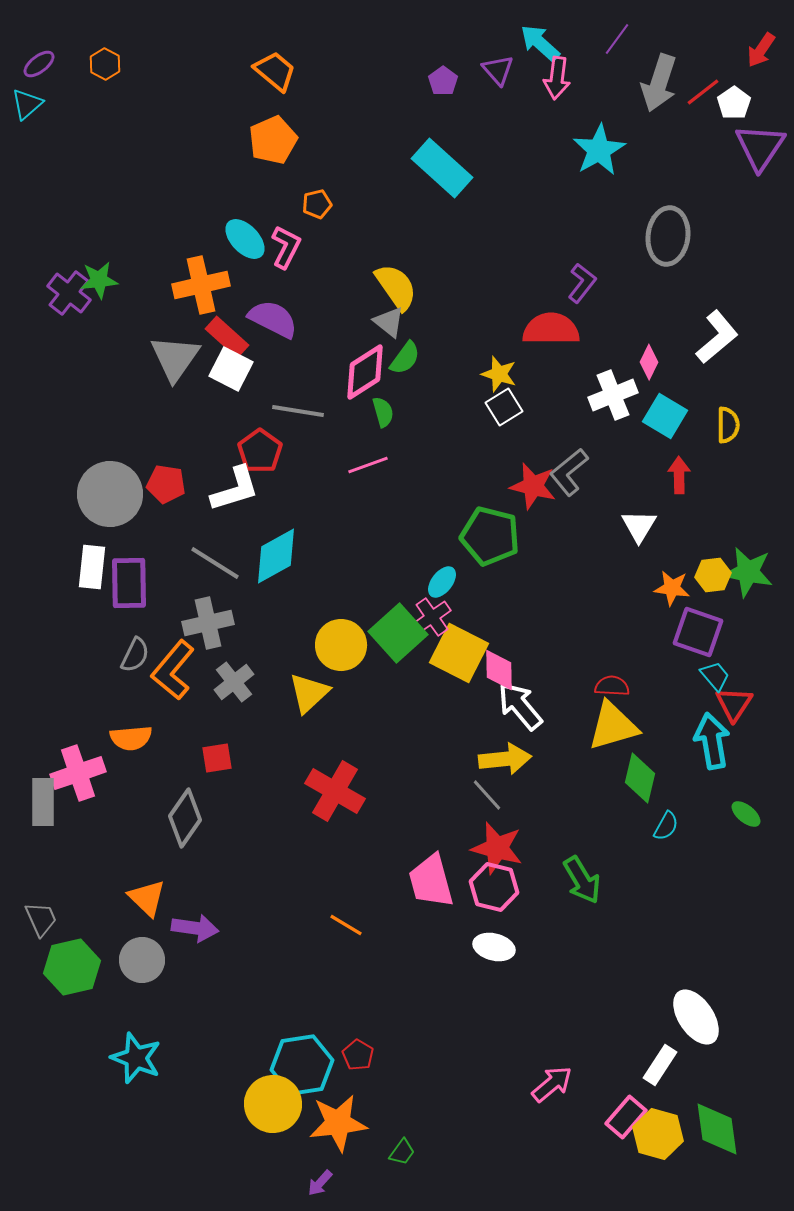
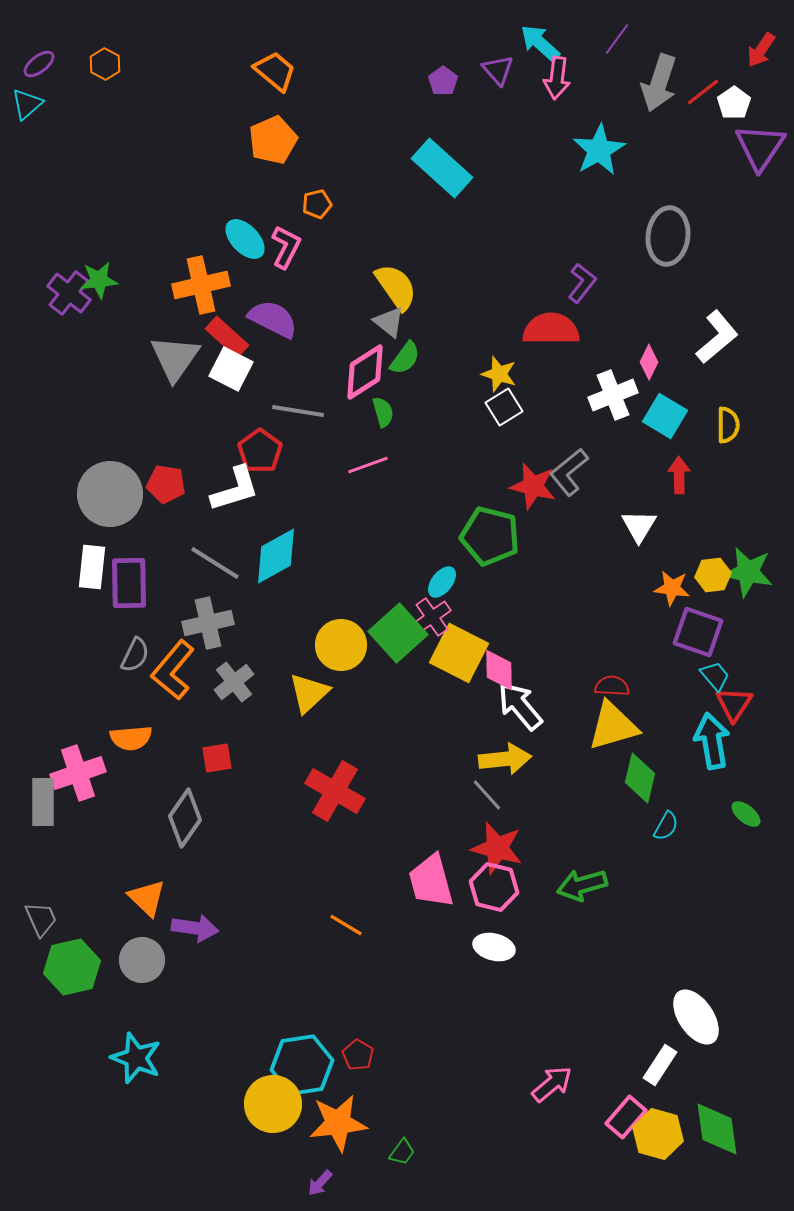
green arrow at (582, 880): moved 5 px down; rotated 105 degrees clockwise
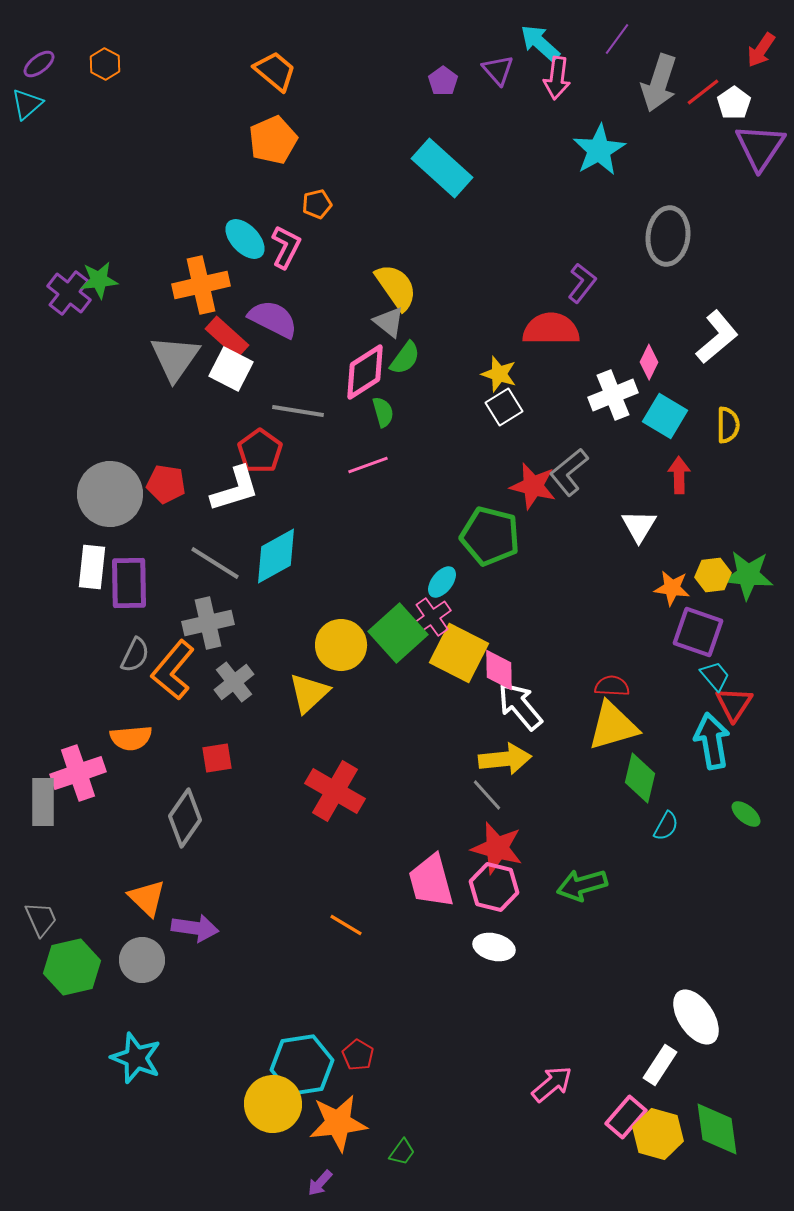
green star at (748, 572): moved 3 px down; rotated 6 degrees counterclockwise
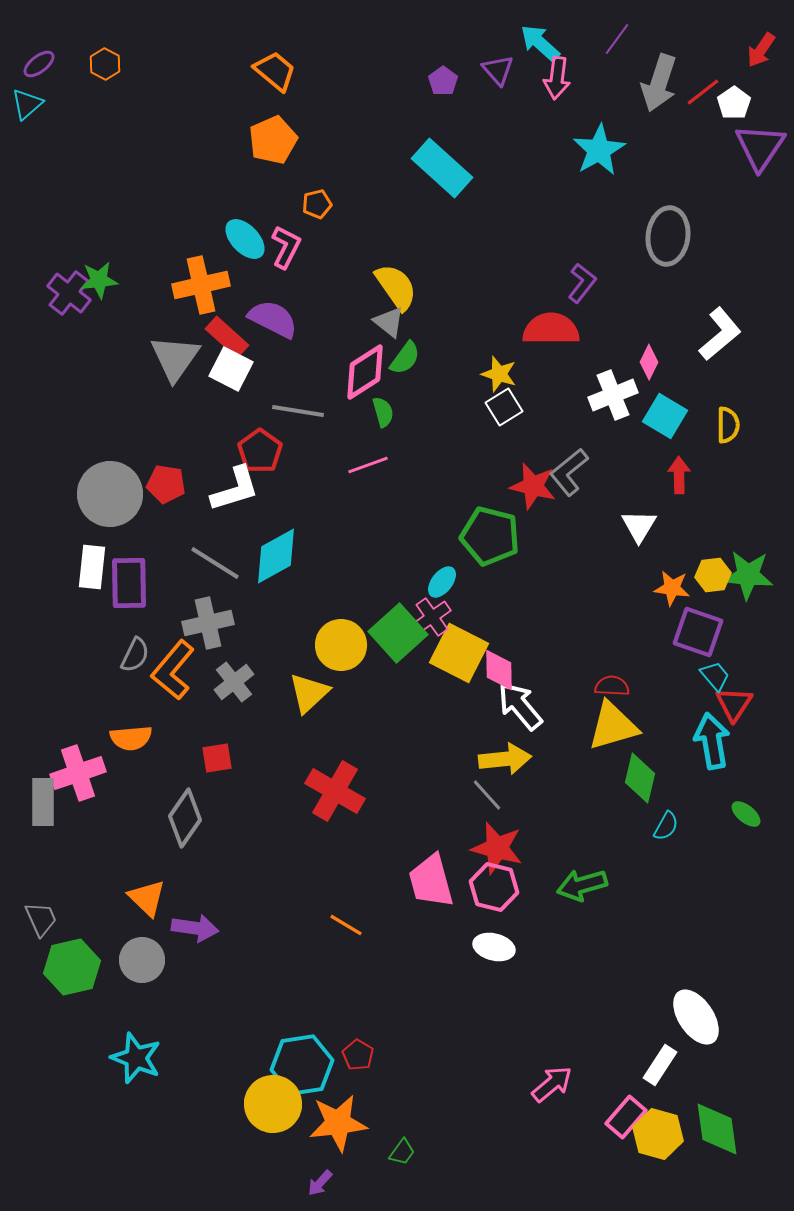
white L-shape at (717, 337): moved 3 px right, 3 px up
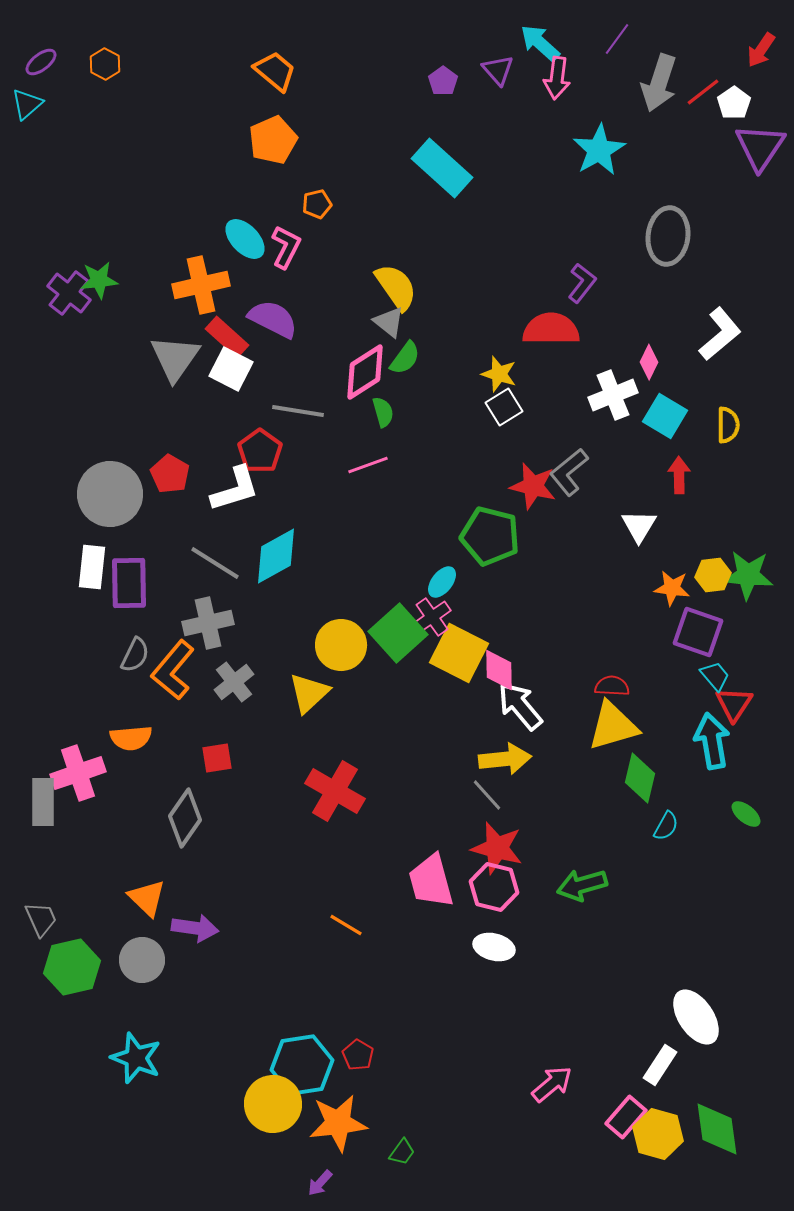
purple ellipse at (39, 64): moved 2 px right, 2 px up
red pentagon at (166, 484): moved 4 px right, 10 px up; rotated 21 degrees clockwise
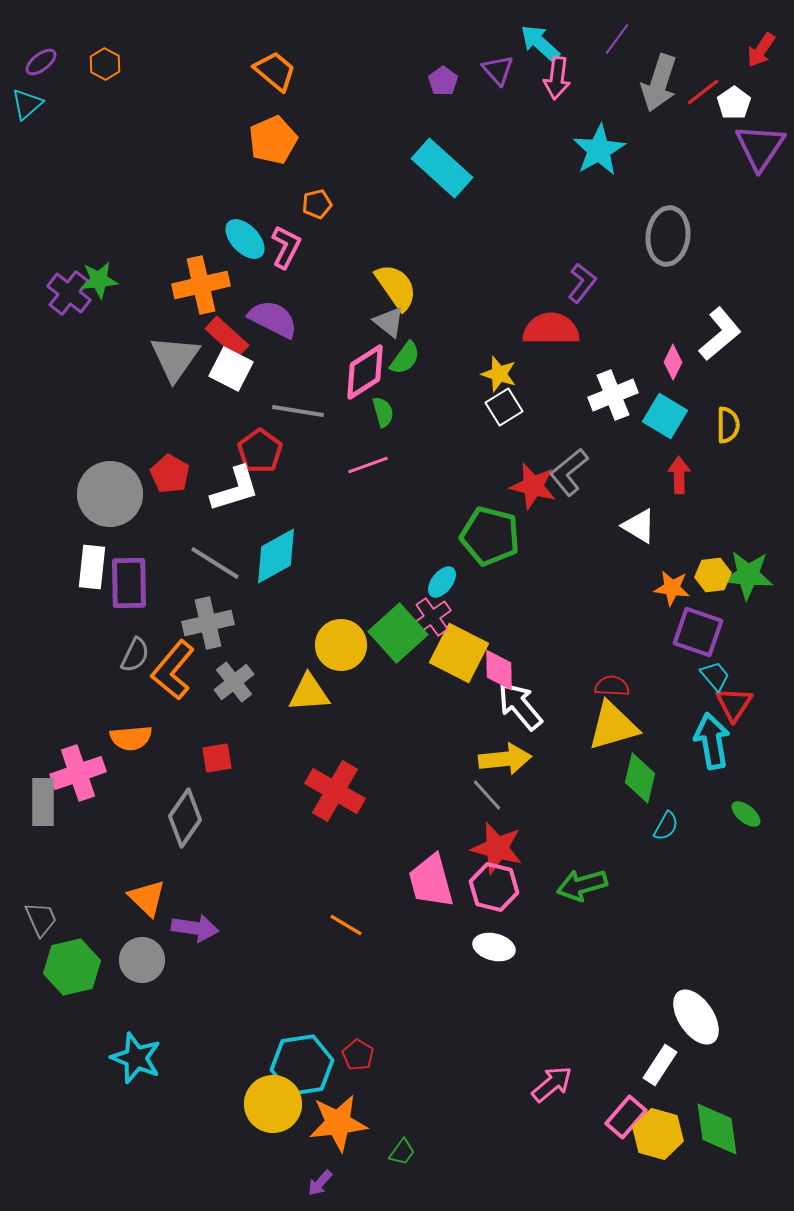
pink diamond at (649, 362): moved 24 px right
white triangle at (639, 526): rotated 30 degrees counterclockwise
yellow triangle at (309, 693): rotated 39 degrees clockwise
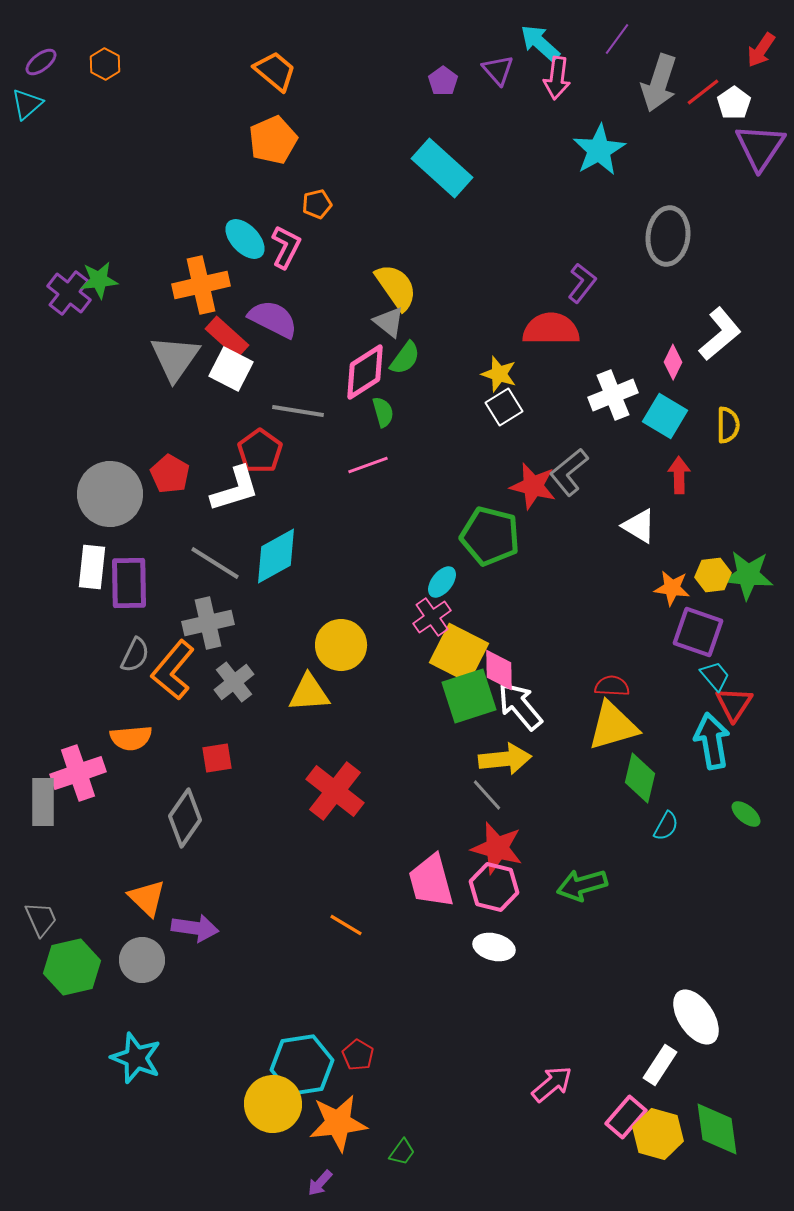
green square at (398, 633): moved 71 px right, 63 px down; rotated 24 degrees clockwise
red cross at (335, 791): rotated 8 degrees clockwise
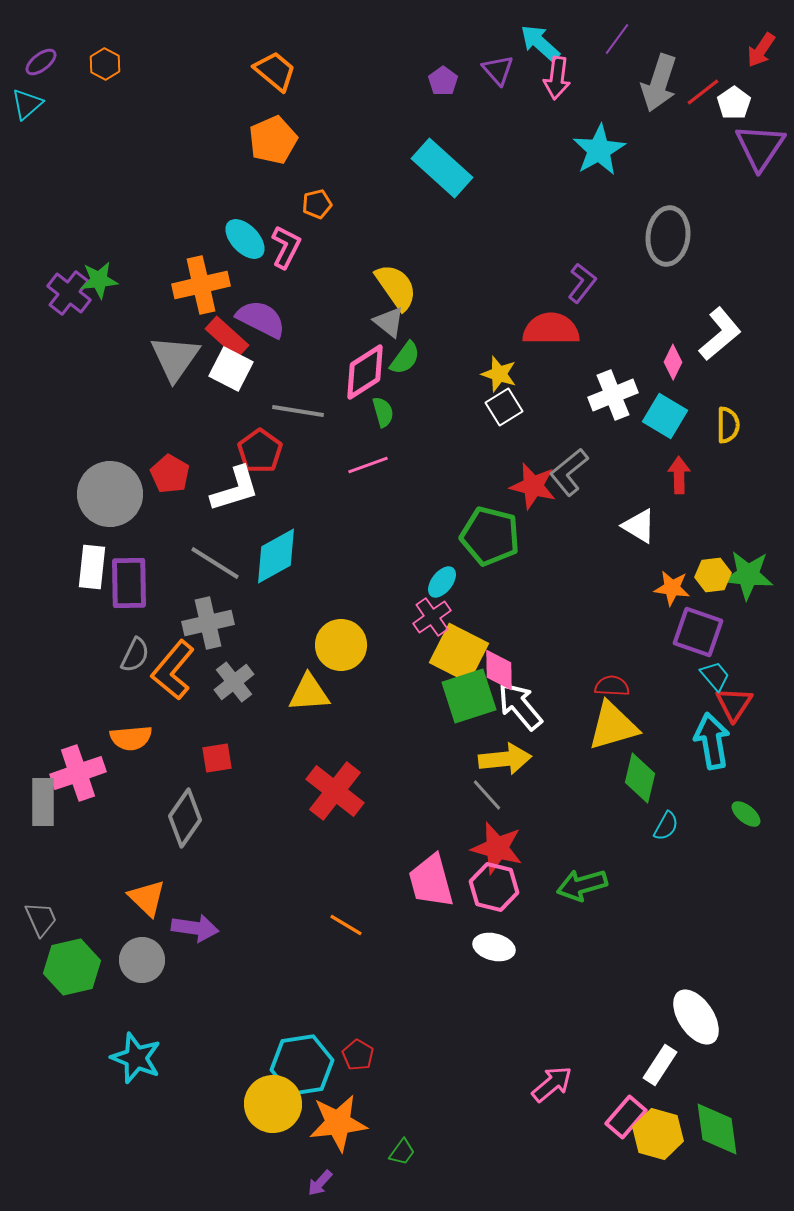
purple semicircle at (273, 319): moved 12 px left
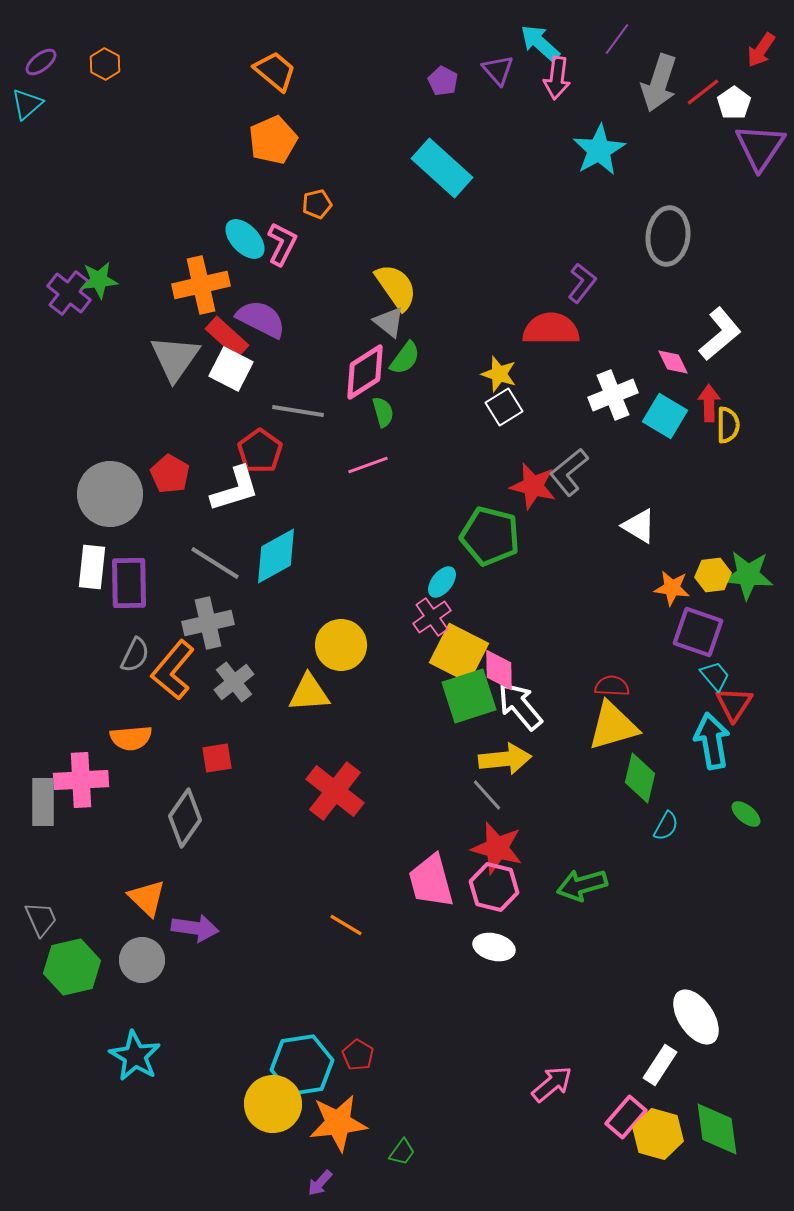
purple pentagon at (443, 81): rotated 8 degrees counterclockwise
pink L-shape at (286, 247): moved 4 px left, 3 px up
pink diamond at (673, 362): rotated 52 degrees counterclockwise
red arrow at (679, 475): moved 30 px right, 72 px up
pink cross at (78, 773): moved 3 px right, 7 px down; rotated 16 degrees clockwise
cyan star at (136, 1058): moved 1 px left, 2 px up; rotated 9 degrees clockwise
